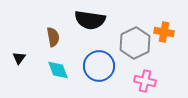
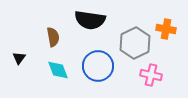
orange cross: moved 2 px right, 3 px up
blue circle: moved 1 px left
pink cross: moved 6 px right, 6 px up
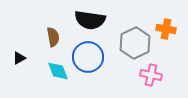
black triangle: rotated 24 degrees clockwise
blue circle: moved 10 px left, 9 px up
cyan diamond: moved 1 px down
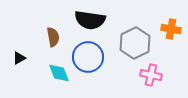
orange cross: moved 5 px right
cyan diamond: moved 1 px right, 2 px down
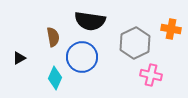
black semicircle: moved 1 px down
blue circle: moved 6 px left
cyan diamond: moved 4 px left, 5 px down; rotated 45 degrees clockwise
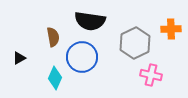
orange cross: rotated 12 degrees counterclockwise
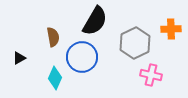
black semicircle: moved 5 px right; rotated 68 degrees counterclockwise
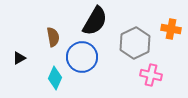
orange cross: rotated 12 degrees clockwise
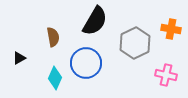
blue circle: moved 4 px right, 6 px down
pink cross: moved 15 px right
